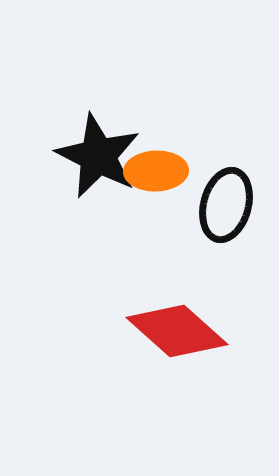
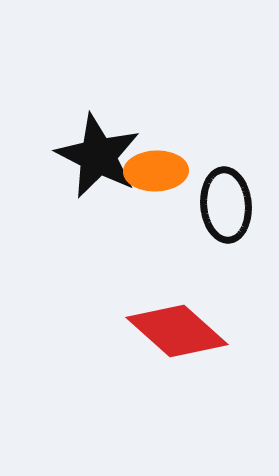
black ellipse: rotated 20 degrees counterclockwise
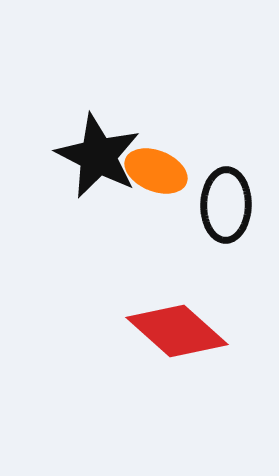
orange ellipse: rotated 24 degrees clockwise
black ellipse: rotated 6 degrees clockwise
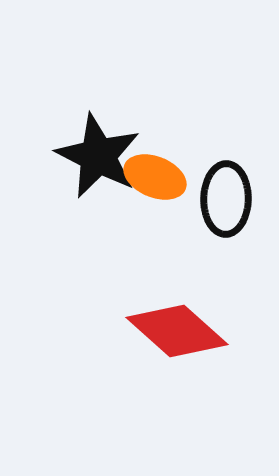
orange ellipse: moved 1 px left, 6 px down
black ellipse: moved 6 px up
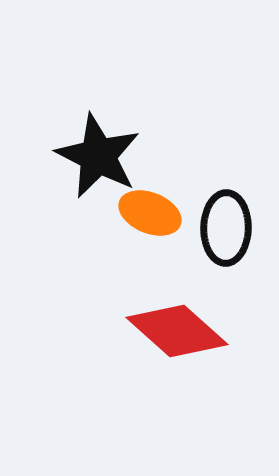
orange ellipse: moved 5 px left, 36 px down
black ellipse: moved 29 px down
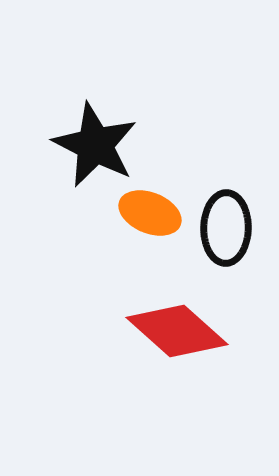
black star: moved 3 px left, 11 px up
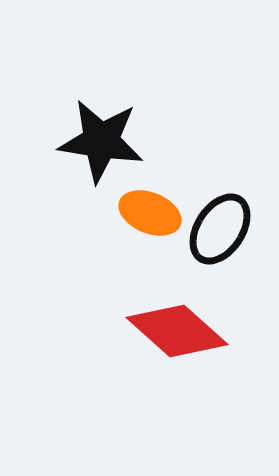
black star: moved 6 px right, 4 px up; rotated 18 degrees counterclockwise
black ellipse: moved 6 px left, 1 px down; rotated 32 degrees clockwise
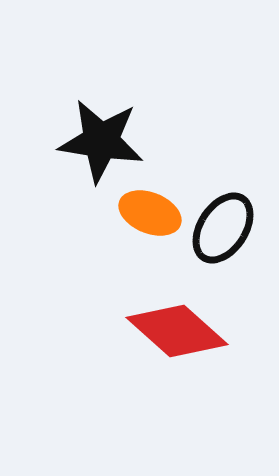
black ellipse: moved 3 px right, 1 px up
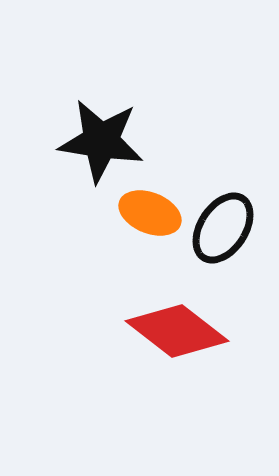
red diamond: rotated 4 degrees counterclockwise
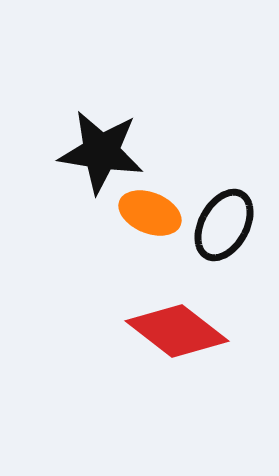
black star: moved 11 px down
black ellipse: moved 1 px right, 3 px up; rotated 4 degrees counterclockwise
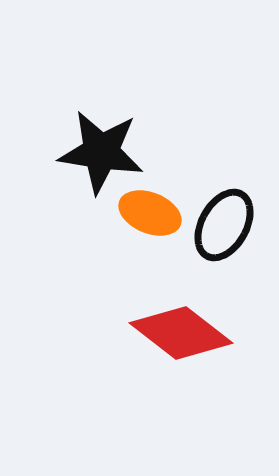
red diamond: moved 4 px right, 2 px down
